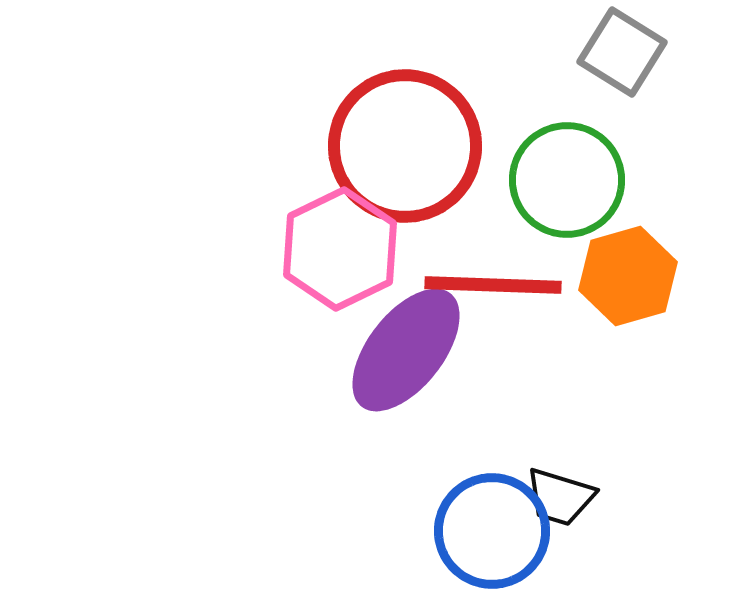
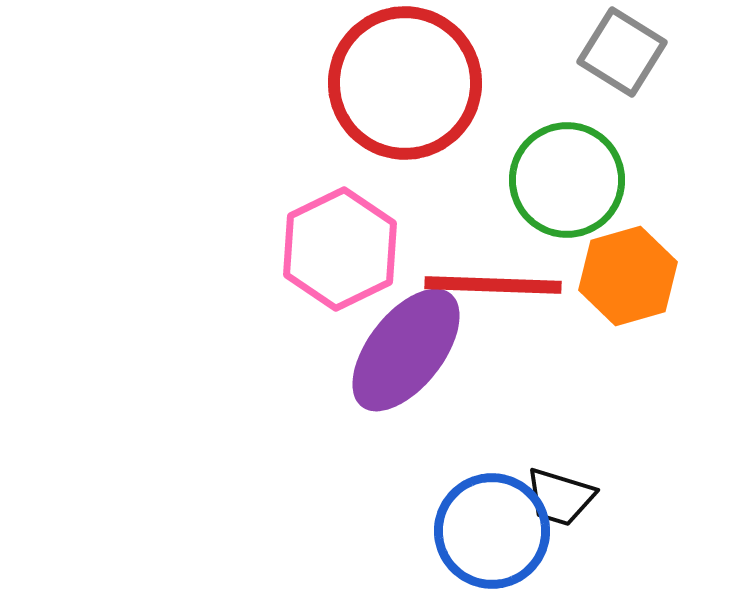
red circle: moved 63 px up
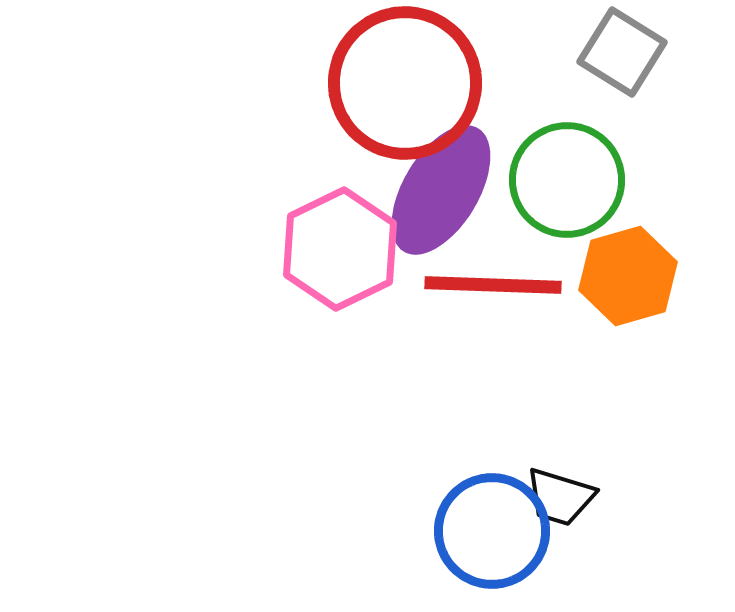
purple ellipse: moved 35 px right, 160 px up; rotated 7 degrees counterclockwise
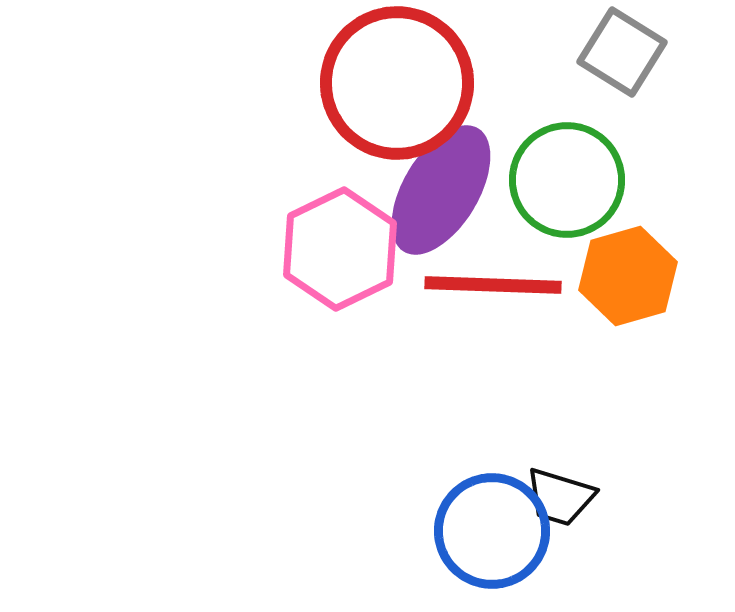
red circle: moved 8 px left
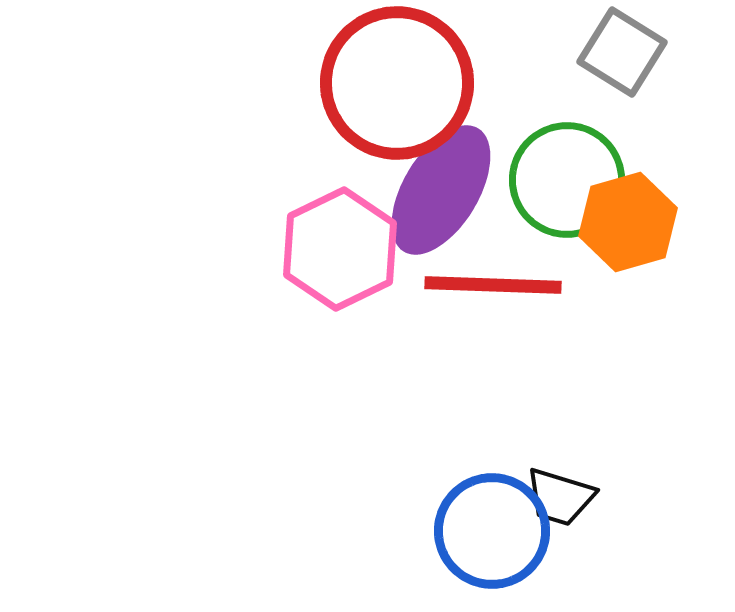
orange hexagon: moved 54 px up
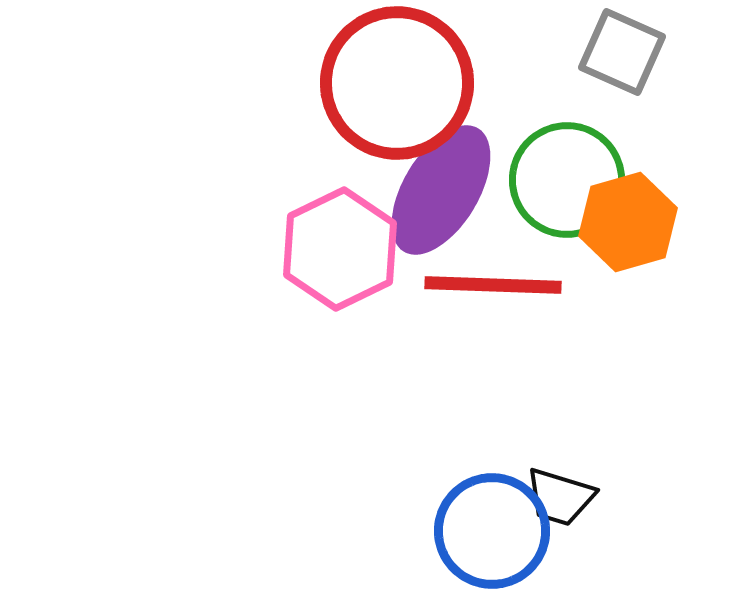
gray square: rotated 8 degrees counterclockwise
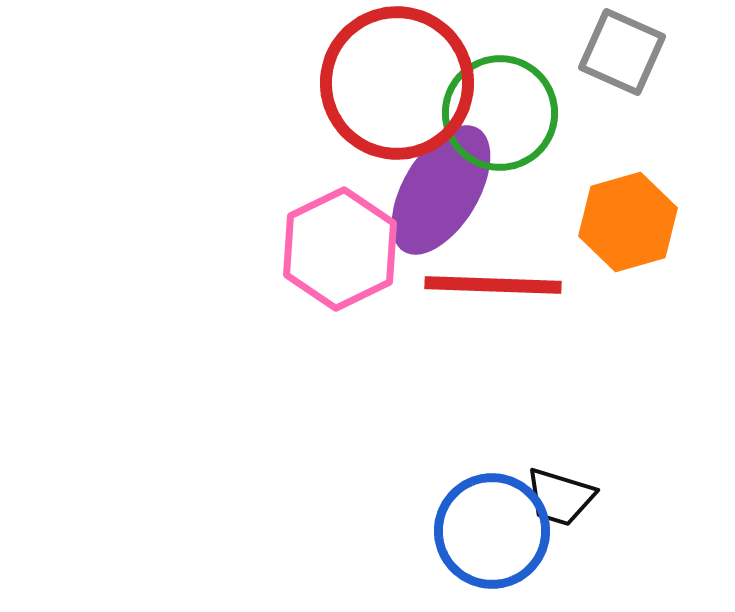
green circle: moved 67 px left, 67 px up
